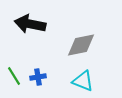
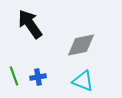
black arrow: rotated 44 degrees clockwise
green line: rotated 12 degrees clockwise
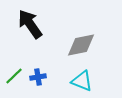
green line: rotated 66 degrees clockwise
cyan triangle: moved 1 px left
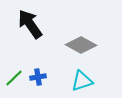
gray diamond: rotated 40 degrees clockwise
green line: moved 2 px down
cyan triangle: rotated 40 degrees counterclockwise
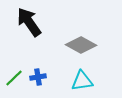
black arrow: moved 1 px left, 2 px up
cyan triangle: rotated 10 degrees clockwise
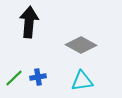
black arrow: rotated 40 degrees clockwise
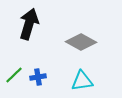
black arrow: moved 2 px down; rotated 12 degrees clockwise
gray diamond: moved 3 px up
green line: moved 3 px up
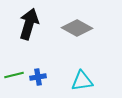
gray diamond: moved 4 px left, 14 px up
green line: rotated 30 degrees clockwise
